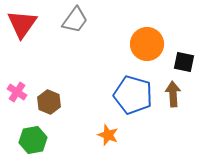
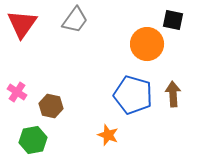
black square: moved 11 px left, 42 px up
brown hexagon: moved 2 px right, 4 px down; rotated 10 degrees counterclockwise
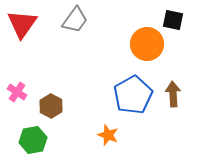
blue pentagon: rotated 27 degrees clockwise
brown hexagon: rotated 15 degrees clockwise
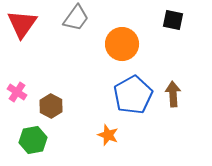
gray trapezoid: moved 1 px right, 2 px up
orange circle: moved 25 px left
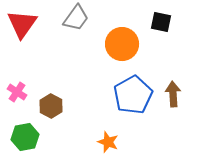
black square: moved 12 px left, 2 px down
orange star: moved 7 px down
green hexagon: moved 8 px left, 3 px up
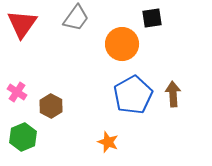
black square: moved 9 px left, 4 px up; rotated 20 degrees counterclockwise
green hexagon: moved 2 px left; rotated 12 degrees counterclockwise
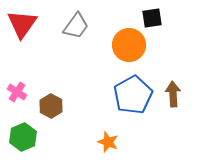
gray trapezoid: moved 8 px down
orange circle: moved 7 px right, 1 px down
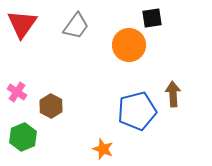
blue pentagon: moved 4 px right, 16 px down; rotated 15 degrees clockwise
orange star: moved 5 px left, 7 px down
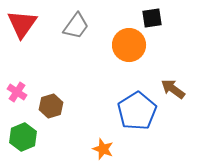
brown arrow: moved 5 px up; rotated 50 degrees counterclockwise
brown hexagon: rotated 15 degrees clockwise
blue pentagon: rotated 18 degrees counterclockwise
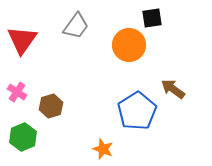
red triangle: moved 16 px down
